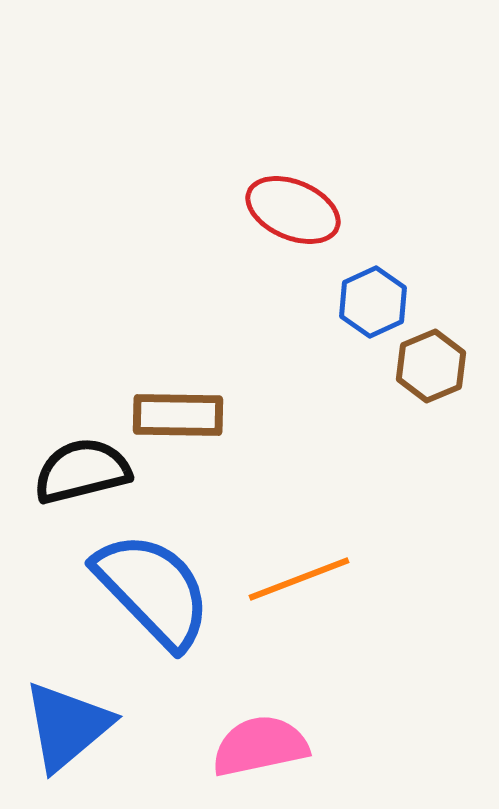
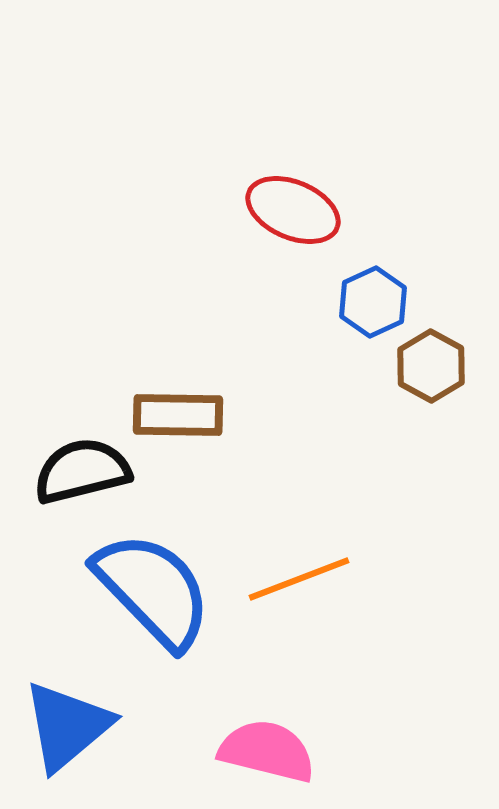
brown hexagon: rotated 8 degrees counterclockwise
pink semicircle: moved 7 px right, 5 px down; rotated 26 degrees clockwise
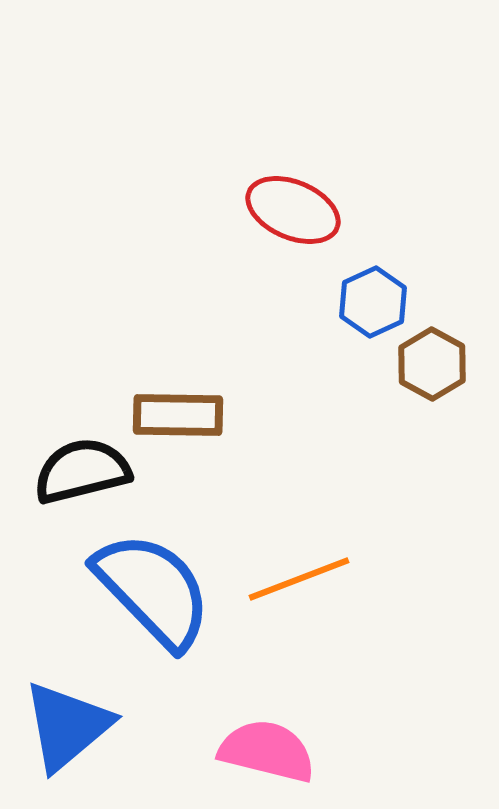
brown hexagon: moved 1 px right, 2 px up
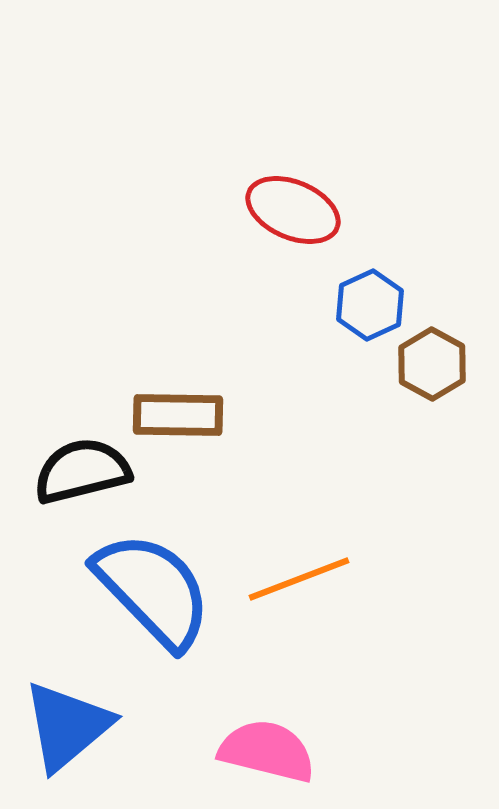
blue hexagon: moved 3 px left, 3 px down
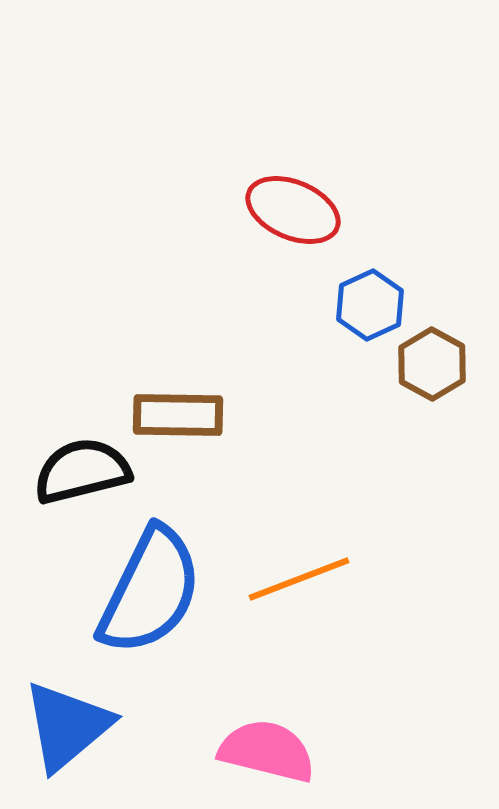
blue semicircle: moved 3 px left, 1 px down; rotated 70 degrees clockwise
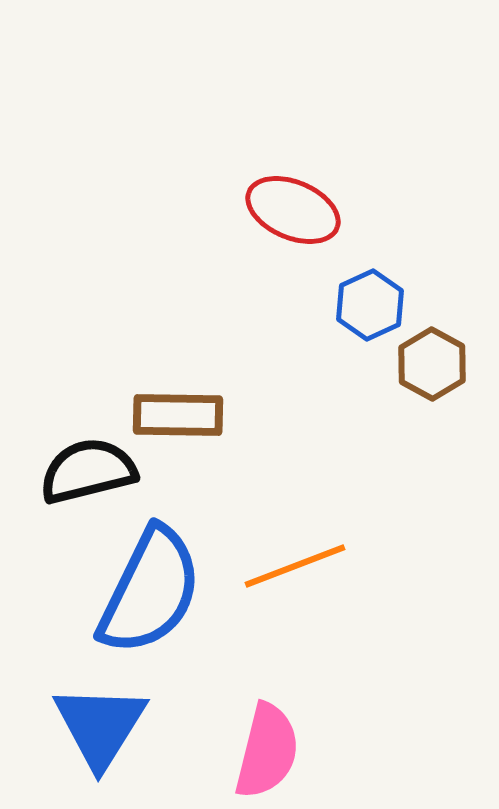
black semicircle: moved 6 px right
orange line: moved 4 px left, 13 px up
blue triangle: moved 33 px right; rotated 18 degrees counterclockwise
pink semicircle: rotated 90 degrees clockwise
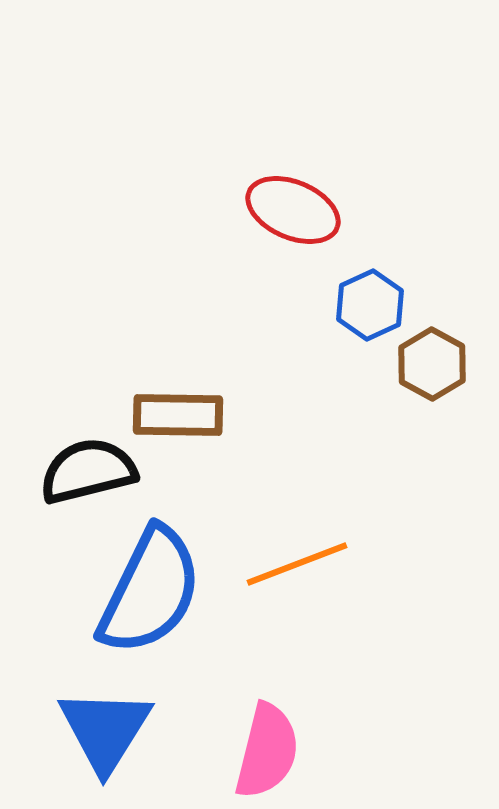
orange line: moved 2 px right, 2 px up
blue triangle: moved 5 px right, 4 px down
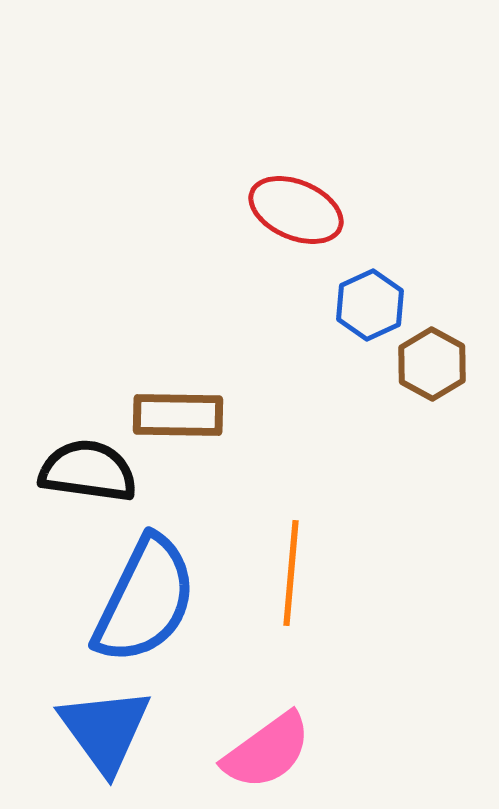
red ellipse: moved 3 px right
black semicircle: rotated 22 degrees clockwise
orange line: moved 6 px left, 9 px down; rotated 64 degrees counterclockwise
blue semicircle: moved 5 px left, 9 px down
blue triangle: rotated 8 degrees counterclockwise
pink semicircle: rotated 40 degrees clockwise
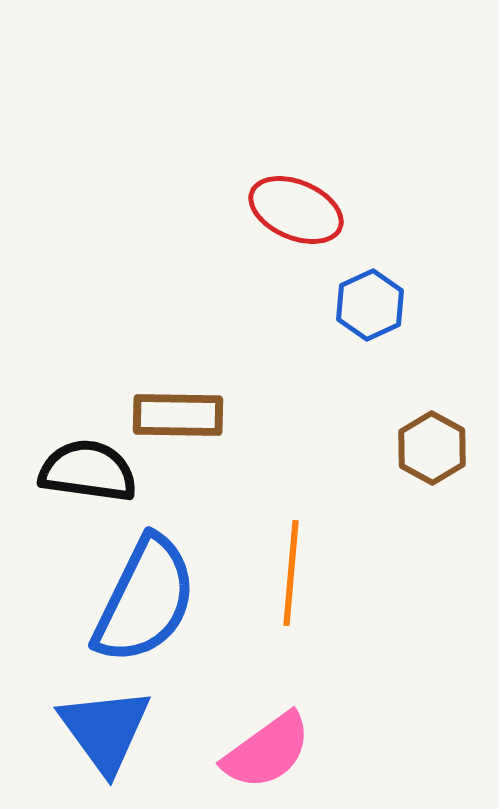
brown hexagon: moved 84 px down
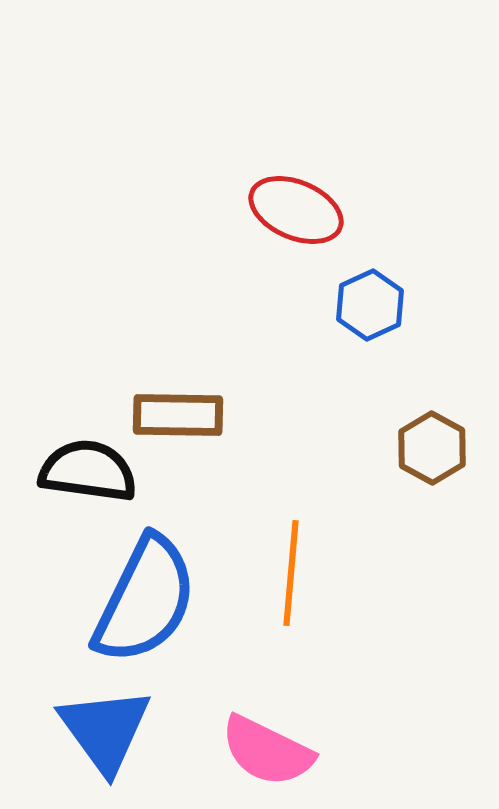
pink semicircle: rotated 62 degrees clockwise
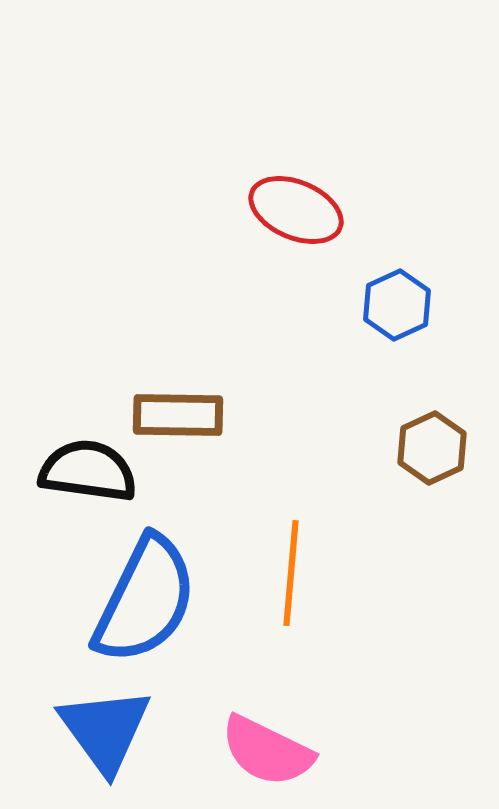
blue hexagon: moved 27 px right
brown hexagon: rotated 6 degrees clockwise
